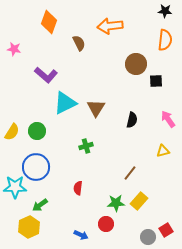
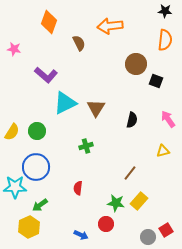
black square: rotated 24 degrees clockwise
green star: rotated 12 degrees clockwise
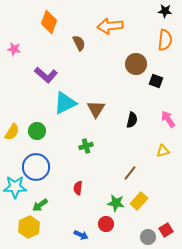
brown triangle: moved 1 px down
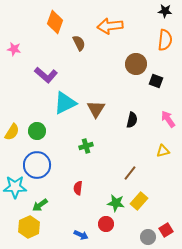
orange diamond: moved 6 px right
blue circle: moved 1 px right, 2 px up
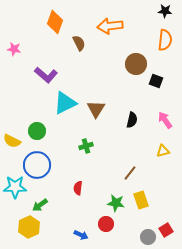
pink arrow: moved 3 px left, 1 px down
yellow semicircle: moved 9 px down; rotated 84 degrees clockwise
yellow rectangle: moved 2 px right, 1 px up; rotated 60 degrees counterclockwise
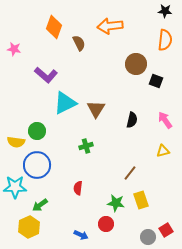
orange diamond: moved 1 px left, 5 px down
yellow semicircle: moved 4 px right, 1 px down; rotated 18 degrees counterclockwise
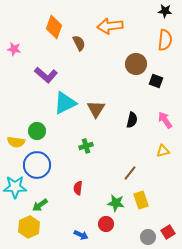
red square: moved 2 px right, 2 px down
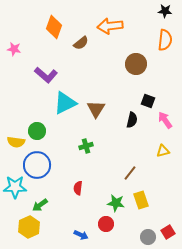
brown semicircle: moved 2 px right; rotated 77 degrees clockwise
black square: moved 8 px left, 20 px down
